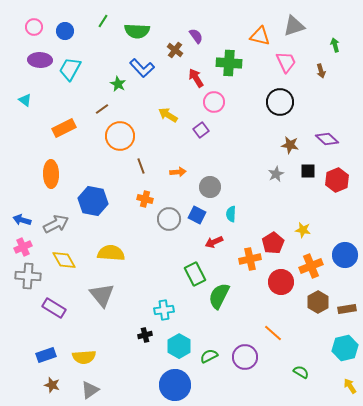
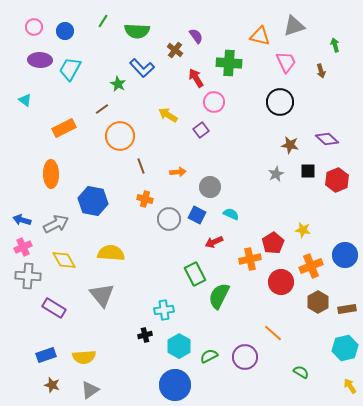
cyan semicircle at (231, 214): rotated 112 degrees clockwise
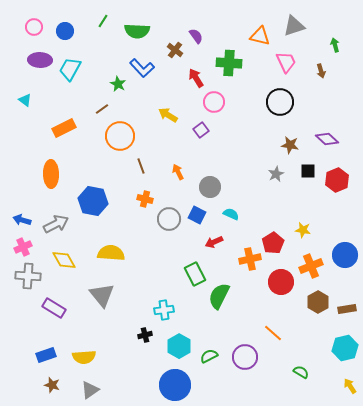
orange arrow at (178, 172): rotated 112 degrees counterclockwise
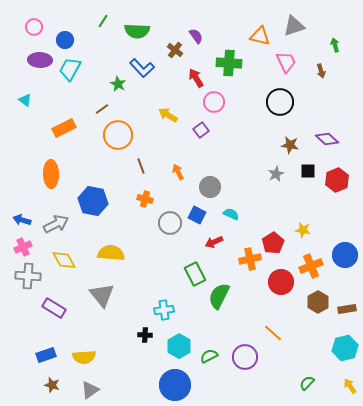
blue circle at (65, 31): moved 9 px down
orange circle at (120, 136): moved 2 px left, 1 px up
gray circle at (169, 219): moved 1 px right, 4 px down
black cross at (145, 335): rotated 16 degrees clockwise
green semicircle at (301, 372): moved 6 px right, 11 px down; rotated 77 degrees counterclockwise
